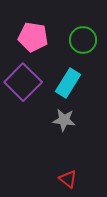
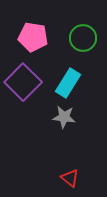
green circle: moved 2 px up
gray star: moved 3 px up
red triangle: moved 2 px right, 1 px up
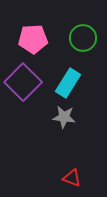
pink pentagon: moved 2 px down; rotated 12 degrees counterclockwise
red triangle: moved 2 px right; rotated 18 degrees counterclockwise
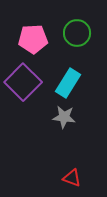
green circle: moved 6 px left, 5 px up
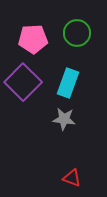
cyan rectangle: rotated 12 degrees counterclockwise
gray star: moved 2 px down
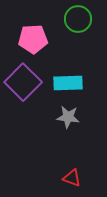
green circle: moved 1 px right, 14 px up
cyan rectangle: rotated 68 degrees clockwise
gray star: moved 4 px right, 2 px up
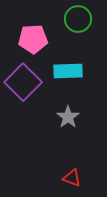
cyan rectangle: moved 12 px up
gray star: rotated 30 degrees clockwise
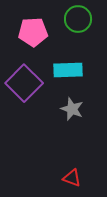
pink pentagon: moved 7 px up
cyan rectangle: moved 1 px up
purple square: moved 1 px right, 1 px down
gray star: moved 4 px right, 8 px up; rotated 15 degrees counterclockwise
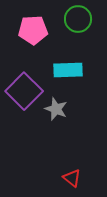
pink pentagon: moved 2 px up
purple square: moved 8 px down
gray star: moved 16 px left
red triangle: rotated 18 degrees clockwise
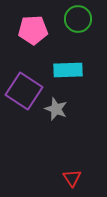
purple square: rotated 12 degrees counterclockwise
red triangle: rotated 18 degrees clockwise
